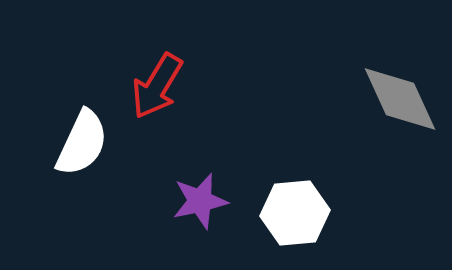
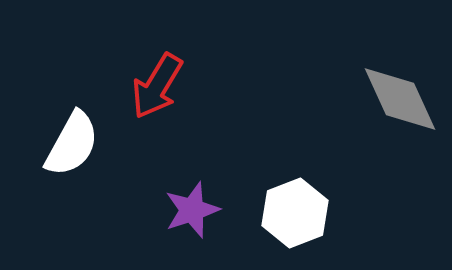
white semicircle: moved 10 px left, 1 px down; rotated 4 degrees clockwise
purple star: moved 8 px left, 9 px down; rotated 6 degrees counterclockwise
white hexagon: rotated 16 degrees counterclockwise
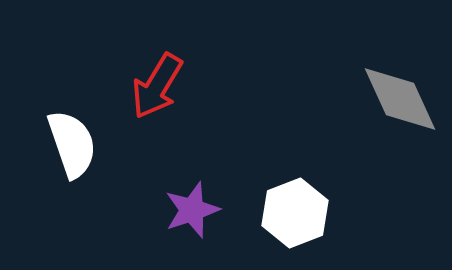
white semicircle: rotated 48 degrees counterclockwise
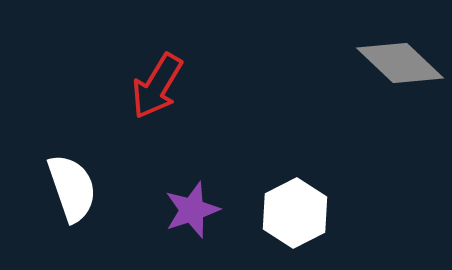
gray diamond: moved 36 px up; rotated 22 degrees counterclockwise
white semicircle: moved 44 px down
white hexagon: rotated 6 degrees counterclockwise
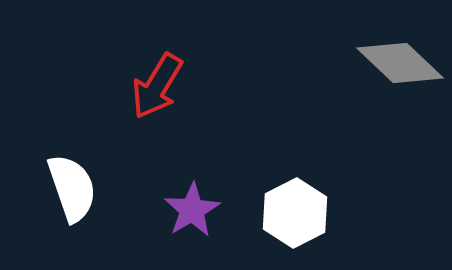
purple star: rotated 12 degrees counterclockwise
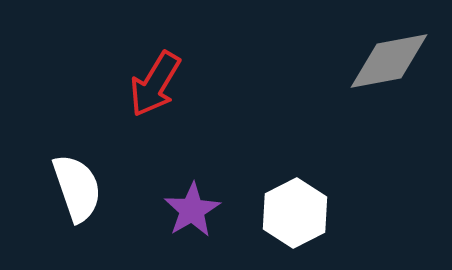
gray diamond: moved 11 px left, 2 px up; rotated 54 degrees counterclockwise
red arrow: moved 2 px left, 2 px up
white semicircle: moved 5 px right
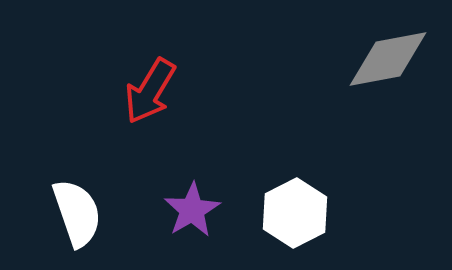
gray diamond: moved 1 px left, 2 px up
red arrow: moved 5 px left, 7 px down
white semicircle: moved 25 px down
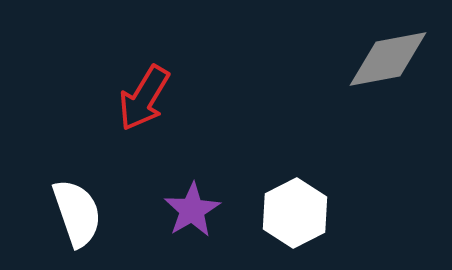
red arrow: moved 6 px left, 7 px down
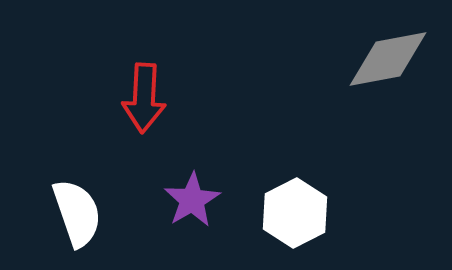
red arrow: rotated 28 degrees counterclockwise
purple star: moved 10 px up
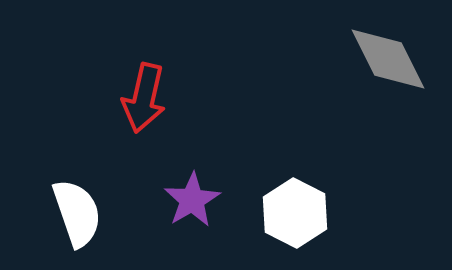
gray diamond: rotated 74 degrees clockwise
red arrow: rotated 10 degrees clockwise
white hexagon: rotated 6 degrees counterclockwise
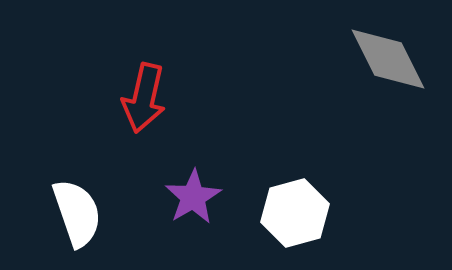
purple star: moved 1 px right, 3 px up
white hexagon: rotated 18 degrees clockwise
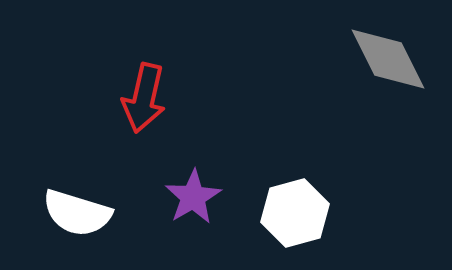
white semicircle: rotated 126 degrees clockwise
